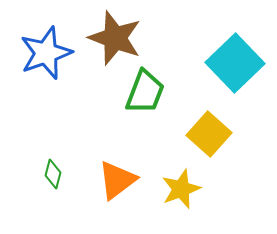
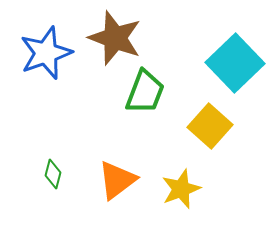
yellow square: moved 1 px right, 8 px up
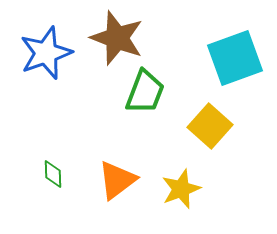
brown star: moved 2 px right
cyan square: moved 5 px up; rotated 24 degrees clockwise
green diamond: rotated 16 degrees counterclockwise
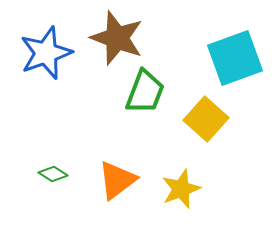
yellow square: moved 4 px left, 7 px up
green diamond: rotated 56 degrees counterclockwise
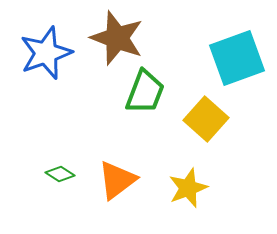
cyan square: moved 2 px right
green diamond: moved 7 px right
yellow star: moved 7 px right, 1 px up
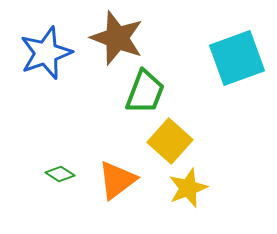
yellow square: moved 36 px left, 22 px down
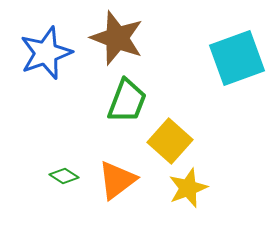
green trapezoid: moved 18 px left, 9 px down
green diamond: moved 4 px right, 2 px down
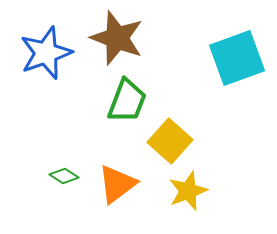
orange triangle: moved 4 px down
yellow star: moved 3 px down
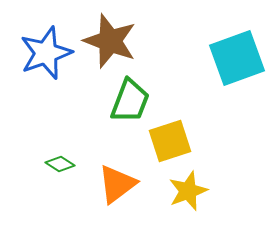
brown star: moved 7 px left, 3 px down
green trapezoid: moved 3 px right
yellow square: rotated 30 degrees clockwise
green diamond: moved 4 px left, 12 px up
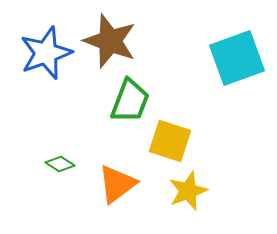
yellow square: rotated 36 degrees clockwise
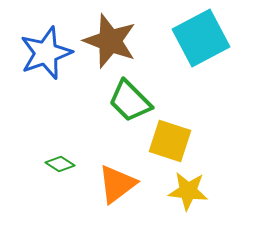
cyan square: moved 36 px left, 20 px up; rotated 8 degrees counterclockwise
green trapezoid: rotated 114 degrees clockwise
yellow star: rotated 27 degrees clockwise
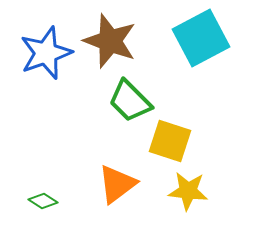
green diamond: moved 17 px left, 37 px down
